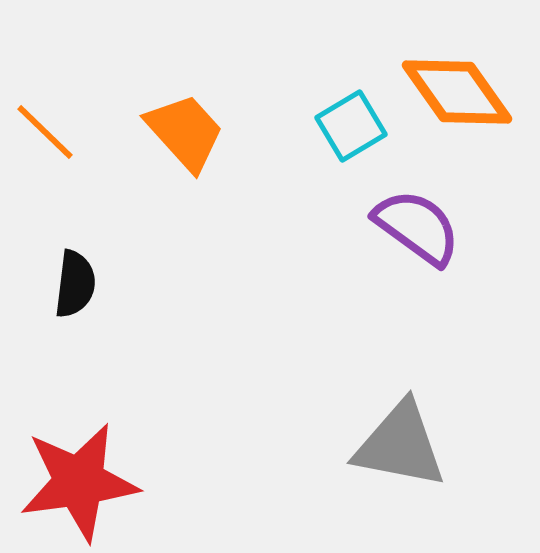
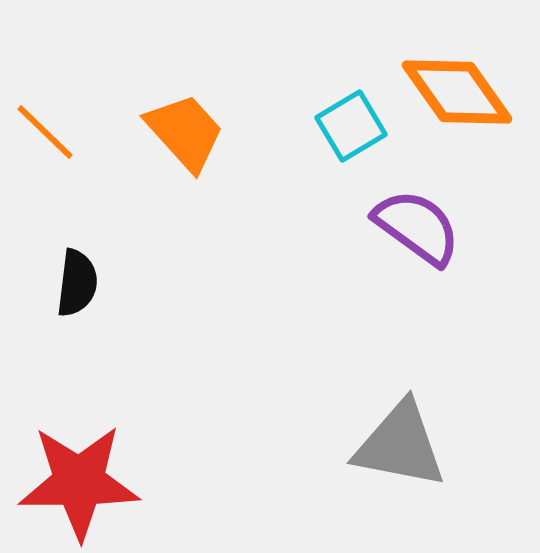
black semicircle: moved 2 px right, 1 px up
red star: rotated 8 degrees clockwise
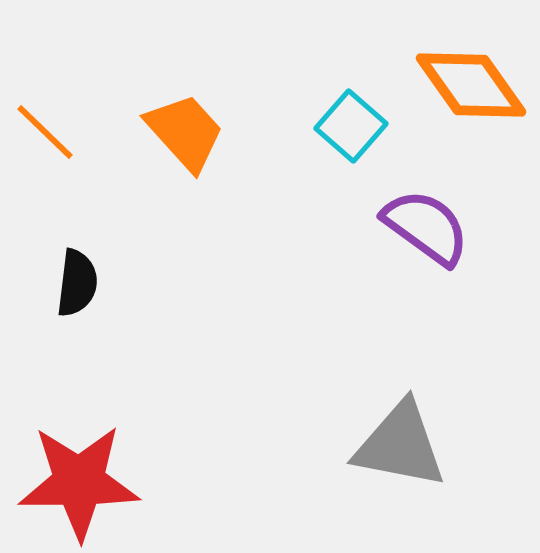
orange diamond: moved 14 px right, 7 px up
cyan square: rotated 18 degrees counterclockwise
purple semicircle: moved 9 px right
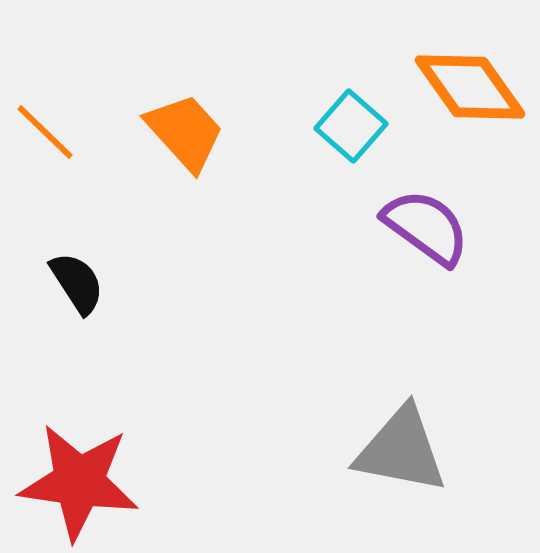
orange diamond: moved 1 px left, 2 px down
black semicircle: rotated 40 degrees counterclockwise
gray triangle: moved 1 px right, 5 px down
red star: rotated 8 degrees clockwise
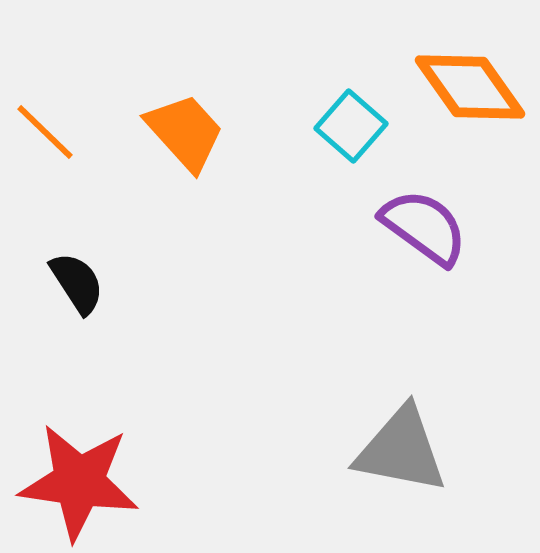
purple semicircle: moved 2 px left
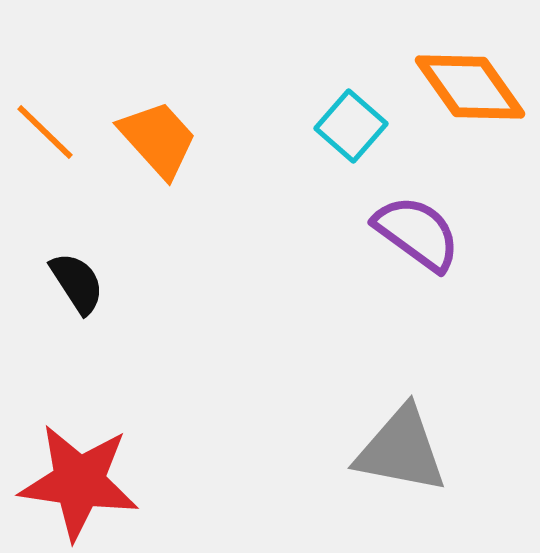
orange trapezoid: moved 27 px left, 7 px down
purple semicircle: moved 7 px left, 6 px down
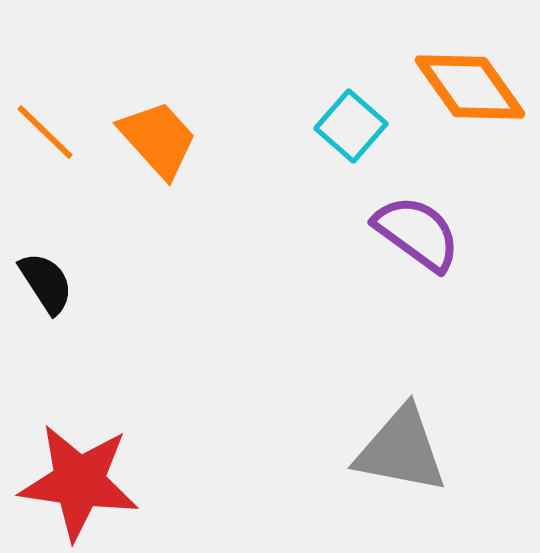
black semicircle: moved 31 px left
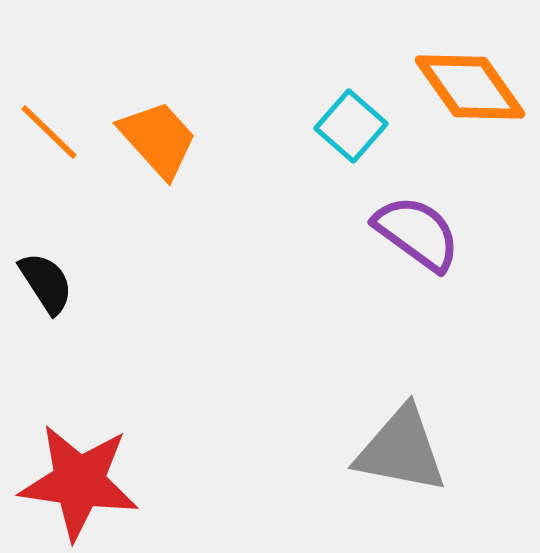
orange line: moved 4 px right
